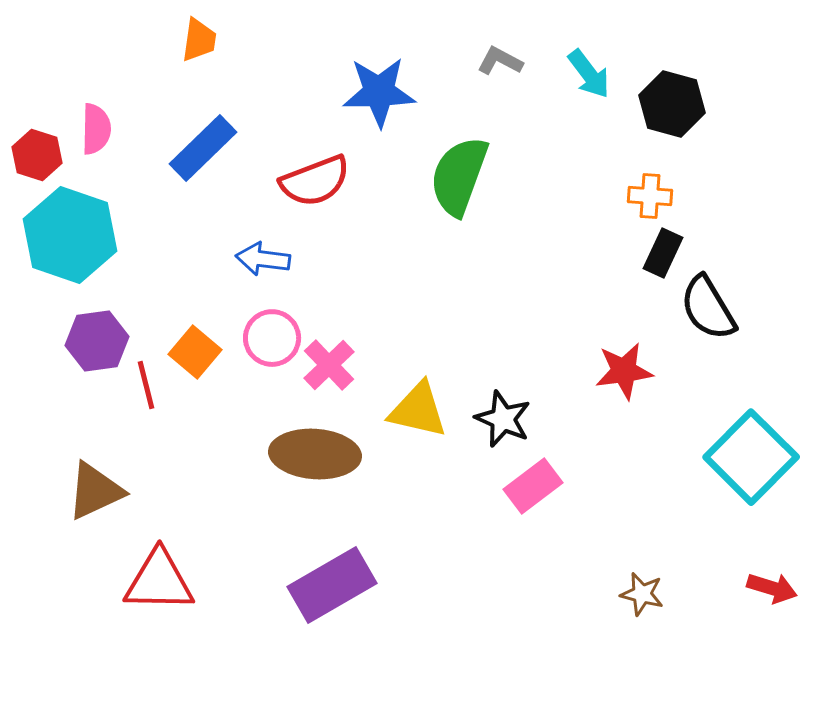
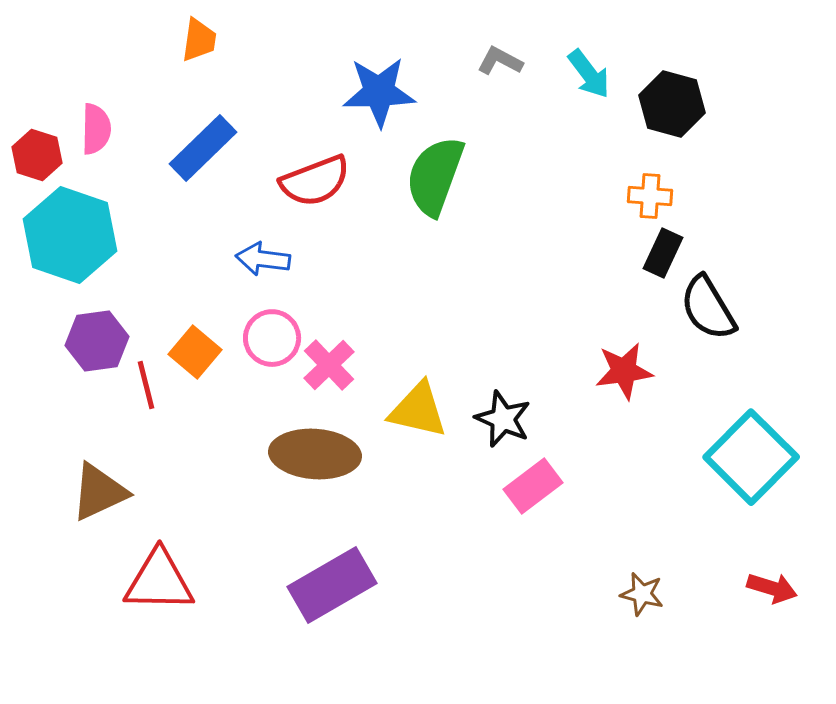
green semicircle: moved 24 px left
brown triangle: moved 4 px right, 1 px down
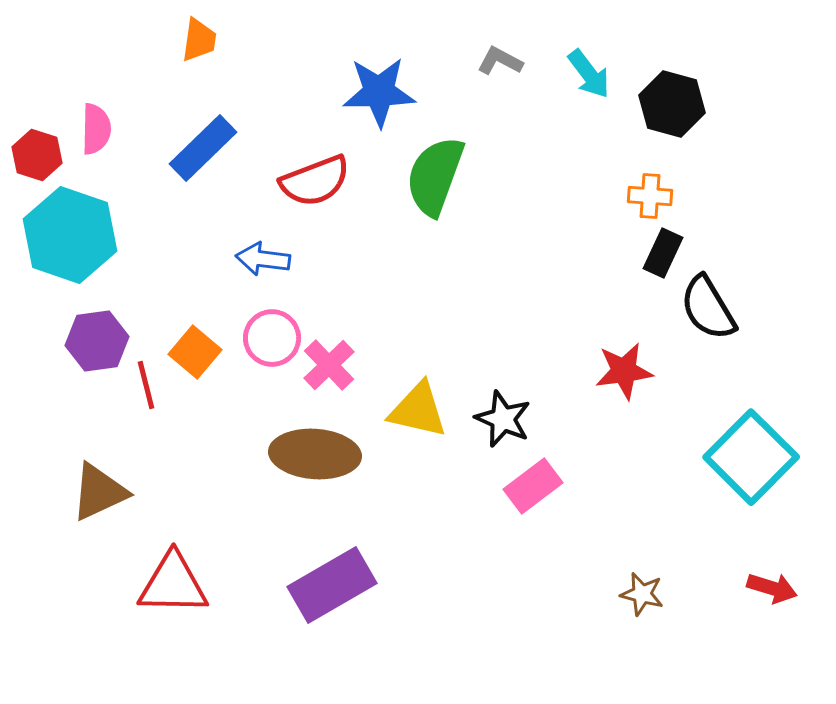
red triangle: moved 14 px right, 3 px down
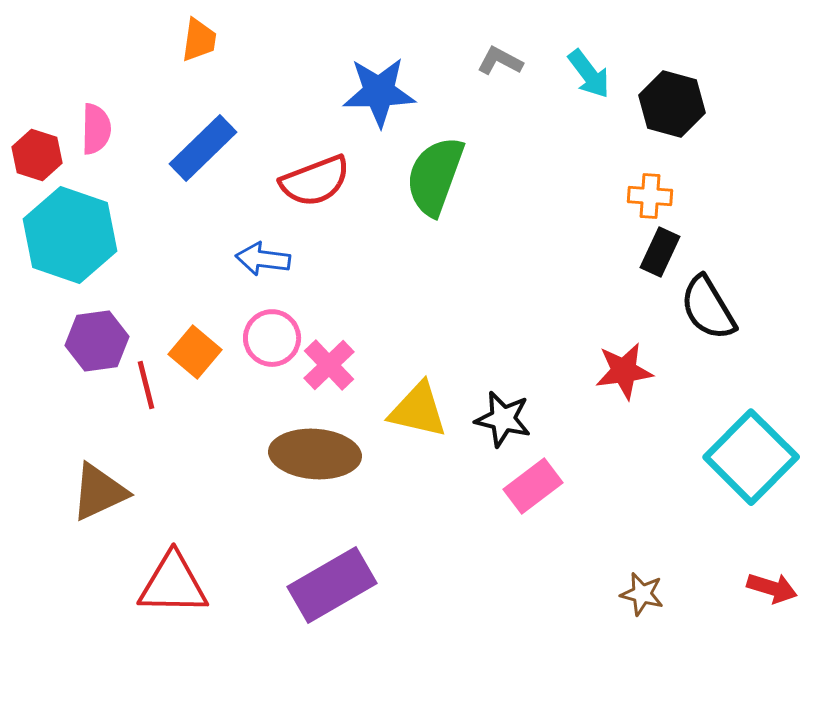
black rectangle: moved 3 px left, 1 px up
black star: rotated 10 degrees counterclockwise
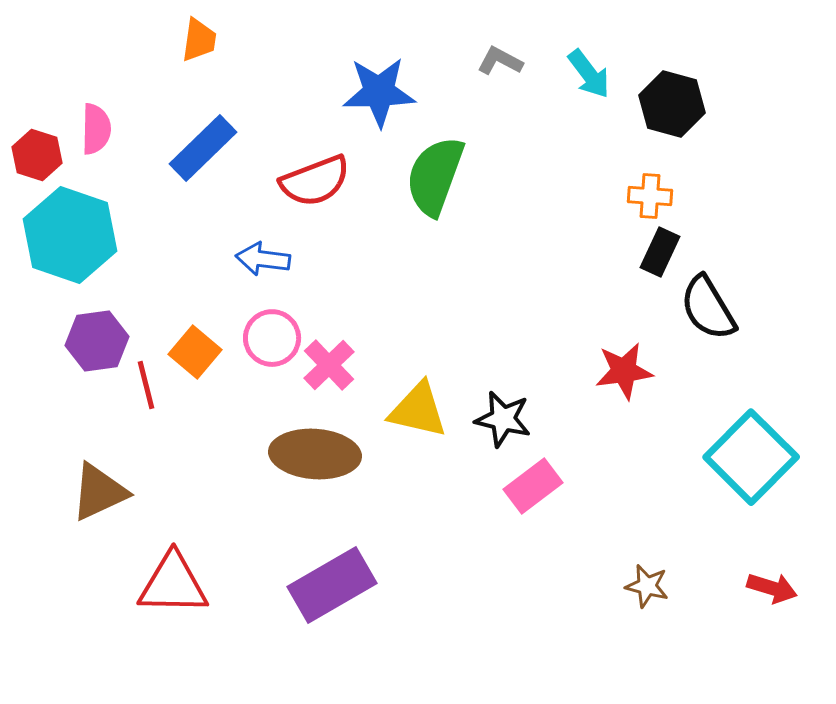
brown star: moved 5 px right, 8 px up
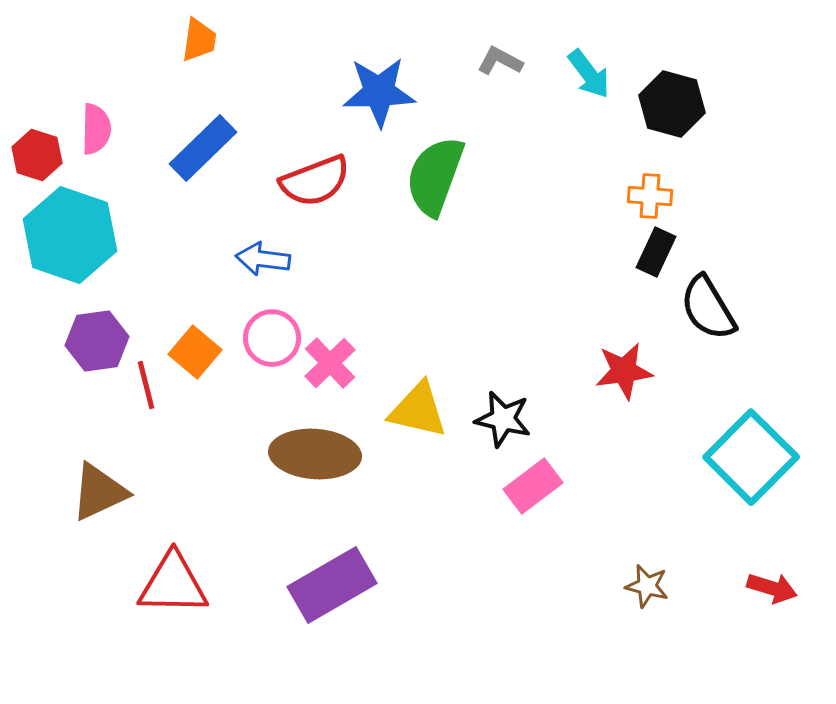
black rectangle: moved 4 px left
pink cross: moved 1 px right, 2 px up
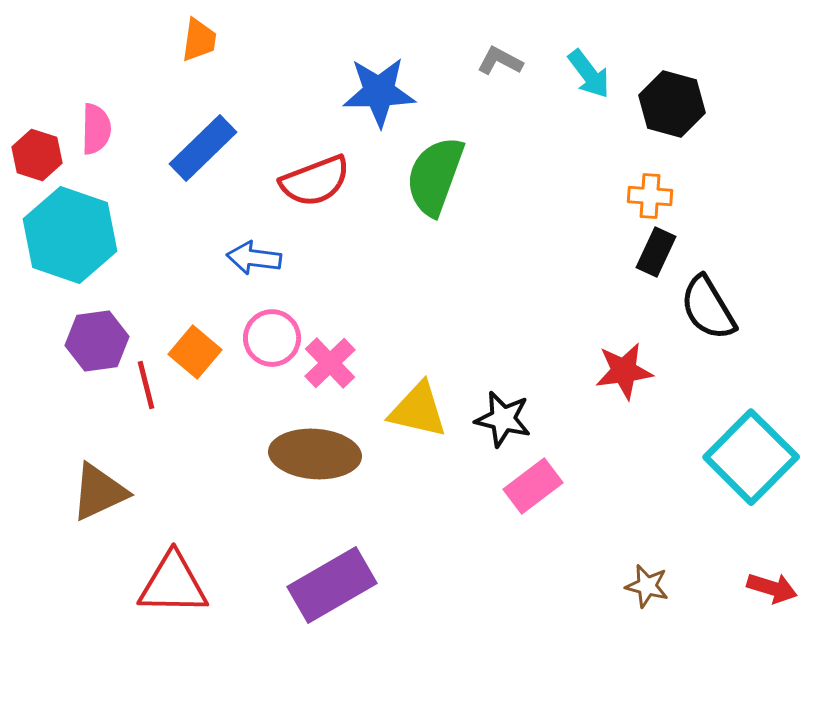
blue arrow: moved 9 px left, 1 px up
